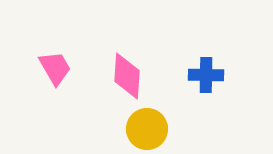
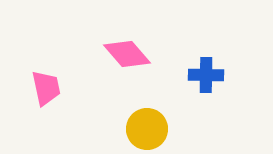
pink trapezoid: moved 9 px left, 20 px down; rotated 18 degrees clockwise
pink diamond: moved 22 px up; rotated 45 degrees counterclockwise
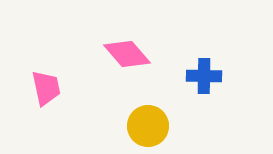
blue cross: moved 2 px left, 1 px down
yellow circle: moved 1 px right, 3 px up
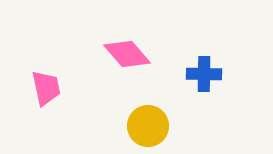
blue cross: moved 2 px up
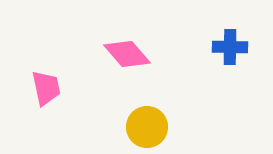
blue cross: moved 26 px right, 27 px up
yellow circle: moved 1 px left, 1 px down
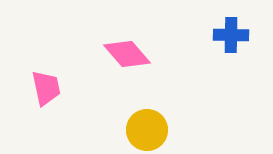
blue cross: moved 1 px right, 12 px up
yellow circle: moved 3 px down
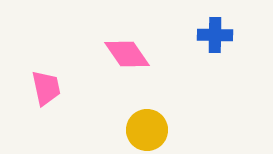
blue cross: moved 16 px left
pink diamond: rotated 6 degrees clockwise
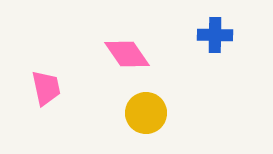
yellow circle: moved 1 px left, 17 px up
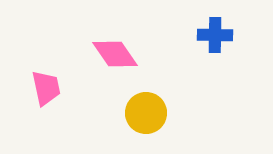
pink diamond: moved 12 px left
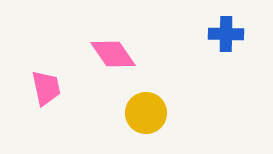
blue cross: moved 11 px right, 1 px up
pink diamond: moved 2 px left
